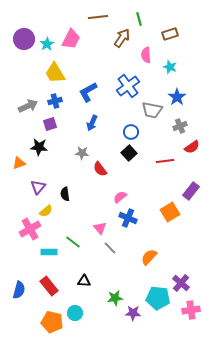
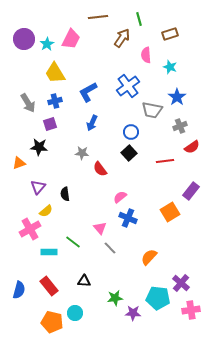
gray arrow at (28, 106): moved 3 px up; rotated 84 degrees clockwise
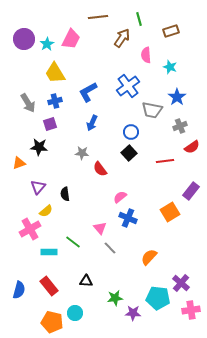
brown rectangle at (170, 34): moved 1 px right, 3 px up
black triangle at (84, 281): moved 2 px right
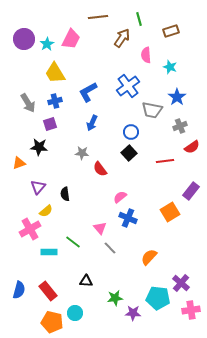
red rectangle at (49, 286): moved 1 px left, 5 px down
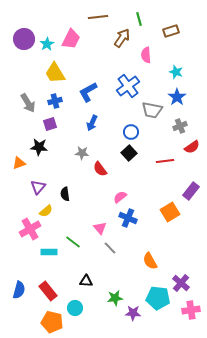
cyan star at (170, 67): moved 6 px right, 5 px down
orange semicircle at (149, 257): moved 1 px right, 4 px down; rotated 72 degrees counterclockwise
cyan circle at (75, 313): moved 5 px up
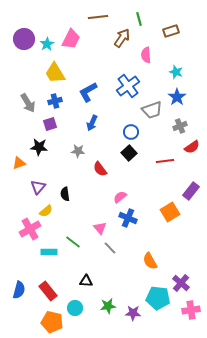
gray trapezoid at (152, 110): rotated 30 degrees counterclockwise
gray star at (82, 153): moved 4 px left, 2 px up
green star at (115, 298): moved 7 px left, 8 px down
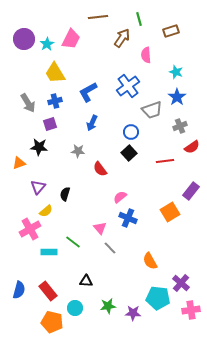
black semicircle at (65, 194): rotated 24 degrees clockwise
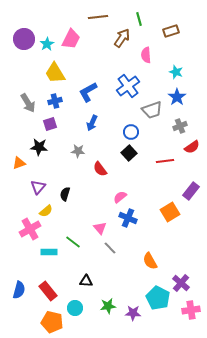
cyan pentagon at (158, 298): rotated 20 degrees clockwise
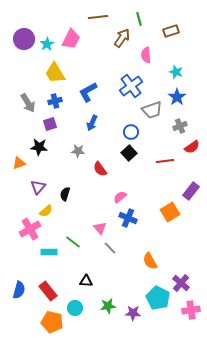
blue cross at (128, 86): moved 3 px right
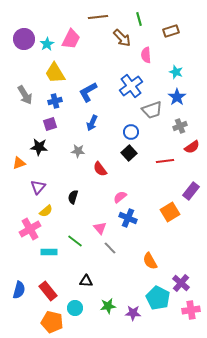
brown arrow at (122, 38): rotated 102 degrees clockwise
gray arrow at (28, 103): moved 3 px left, 8 px up
black semicircle at (65, 194): moved 8 px right, 3 px down
green line at (73, 242): moved 2 px right, 1 px up
